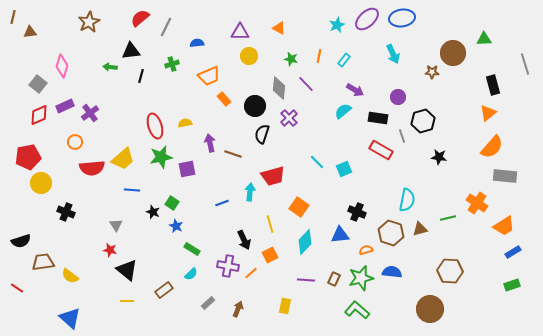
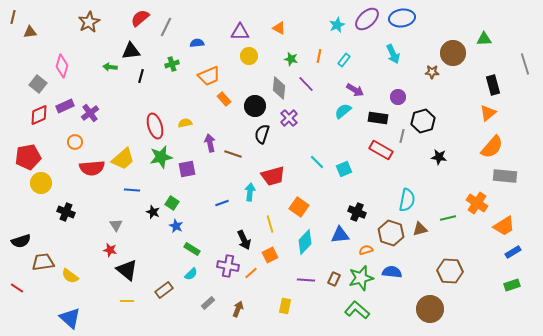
gray line at (402, 136): rotated 32 degrees clockwise
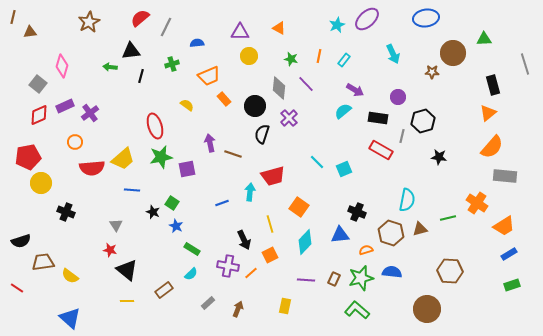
blue ellipse at (402, 18): moved 24 px right
yellow semicircle at (185, 123): moved 2 px right, 18 px up; rotated 48 degrees clockwise
blue rectangle at (513, 252): moved 4 px left, 2 px down
brown circle at (430, 309): moved 3 px left
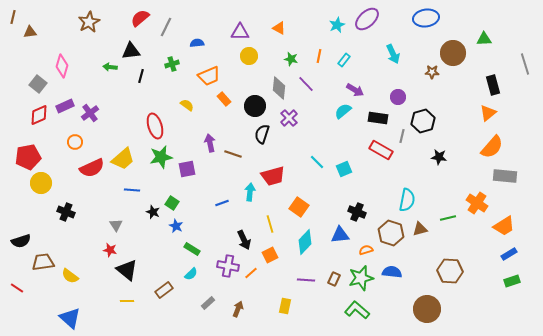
red semicircle at (92, 168): rotated 20 degrees counterclockwise
green rectangle at (512, 285): moved 4 px up
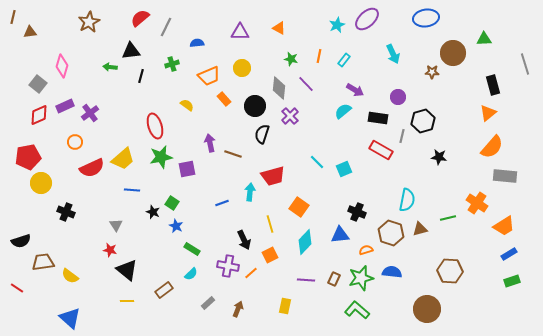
yellow circle at (249, 56): moved 7 px left, 12 px down
purple cross at (289, 118): moved 1 px right, 2 px up
